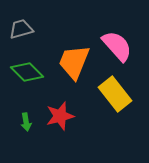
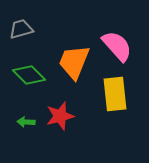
green diamond: moved 2 px right, 3 px down
yellow rectangle: rotated 32 degrees clockwise
green arrow: rotated 102 degrees clockwise
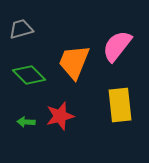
pink semicircle: rotated 100 degrees counterclockwise
yellow rectangle: moved 5 px right, 11 px down
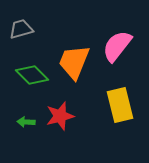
green diamond: moved 3 px right
yellow rectangle: rotated 8 degrees counterclockwise
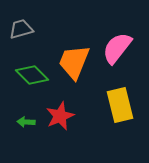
pink semicircle: moved 2 px down
red star: rotated 8 degrees counterclockwise
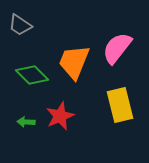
gray trapezoid: moved 1 px left, 4 px up; rotated 130 degrees counterclockwise
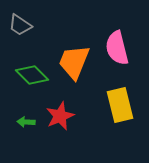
pink semicircle: rotated 52 degrees counterclockwise
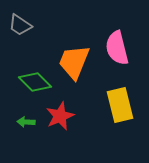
green diamond: moved 3 px right, 7 px down
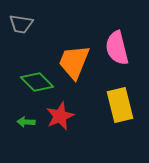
gray trapezoid: moved 1 px right, 1 px up; rotated 25 degrees counterclockwise
green diamond: moved 2 px right
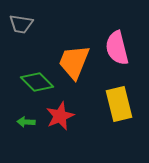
yellow rectangle: moved 1 px left, 1 px up
